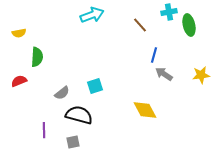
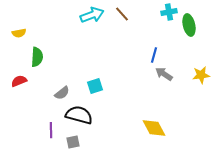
brown line: moved 18 px left, 11 px up
yellow diamond: moved 9 px right, 18 px down
purple line: moved 7 px right
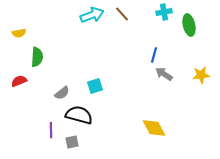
cyan cross: moved 5 px left
gray square: moved 1 px left
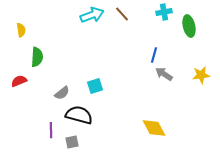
green ellipse: moved 1 px down
yellow semicircle: moved 2 px right, 3 px up; rotated 88 degrees counterclockwise
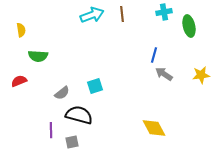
brown line: rotated 35 degrees clockwise
green semicircle: moved 1 px right, 1 px up; rotated 90 degrees clockwise
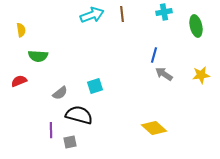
green ellipse: moved 7 px right
gray semicircle: moved 2 px left
yellow diamond: rotated 20 degrees counterclockwise
gray square: moved 2 px left
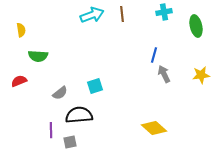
gray arrow: rotated 30 degrees clockwise
black semicircle: rotated 20 degrees counterclockwise
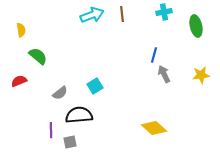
green semicircle: rotated 144 degrees counterclockwise
cyan square: rotated 14 degrees counterclockwise
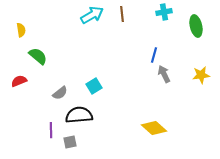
cyan arrow: rotated 10 degrees counterclockwise
cyan square: moved 1 px left
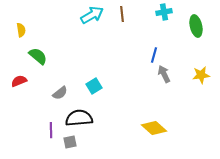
black semicircle: moved 3 px down
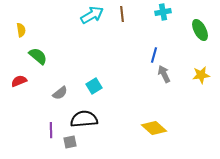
cyan cross: moved 1 px left
green ellipse: moved 4 px right, 4 px down; rotated 15 degrees counterclockwise
black semicircle: moved 5 px right, 1 px down
